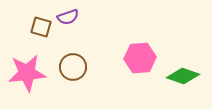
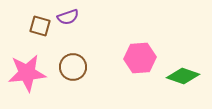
brown square: moved 1 px left, 1 px up
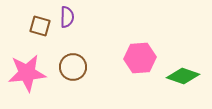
purple semicircle: moved 1 px left; rotated 70 degrees counterclockwise
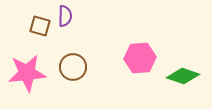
purple semicircle: moved 2 px left, 1 px up
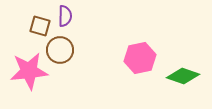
pink hexagon: rotated 8 degrees counterclockwise
brown circle: moved 13 px left, 17 px up
pink star: moved 2 px right, 2 px up
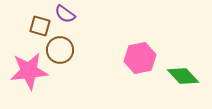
purple semicircle: moved 2 px up; rotated 125 degrees clockwise
green diamond: rotated 28 degrees clockwise
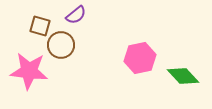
purple semicircle: moved 11 px right, 1 px down; rotated 75 degrees counterclockwise
brown circle: moved 1 px right, 5 px up
pink star: rotated 12 degrees clockwise
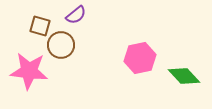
green diamond: moved 1 px right
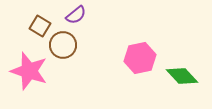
brown square: rotated 15 degrees clockwise
brown circle: moved 2 px right
pink star: rotated 12 degrees clockwise
green diamond: moved 2 px left
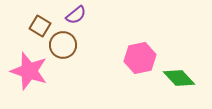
green diamond: moved 3 px left, 2 px down
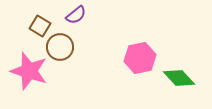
brown circle: moved 3 px left, 2 px down
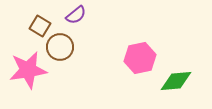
pink star: moved 1 px left, 1 px up; rotated 27 degrees counterclockwise
green diamond: moved 3 px left, 3 px down; rotated 52 degrees counterclockwise
